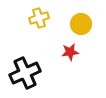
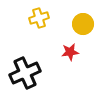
yellow circle: moved 2 px right
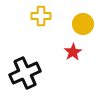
yellow cross: moved 2 px right, 2 px up; rotated 18 degrees clockwise
red star: moved 3 px right; rotated 24 degrees counterclockwise
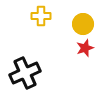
red star: moved 12 px right, 4 px up; rotated 12 degrees clockwise
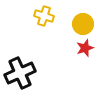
yellow cross: moved 3 px right; rotated 18 degrees clockwise
black cross: moved 5 px left
